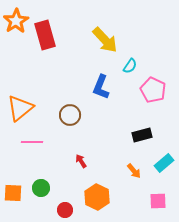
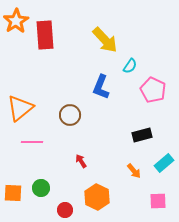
red rectangle: rotated 12 degrees clockwise
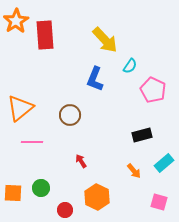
blue L-shape: moved 6 px left, 8 px up
pink square: moved 1 px right, 1 px down; rotated 18 degrees clockwise
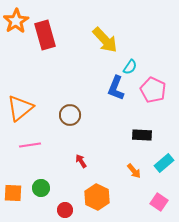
red rectangle: rotated 12 degrees counterclockwise
cyan semicircle: moved 1 px down
blue L-shape: moved 21 px right, 9 px down
black rectangle: rotated 18 degrees clockwise
pink line: moved 2 px left, 3 px down; rotated 10 degrees counterclockwise
pink square: rotated 18 degrees clockwise
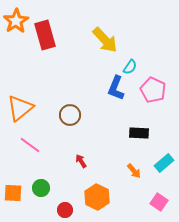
black rectangle: moved 3 px left, 2 px up
pink line: rotated 45 degrees clockwise
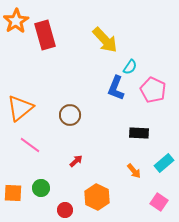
red arrow: moved 5 px left; rotated 80 degrees clockwise
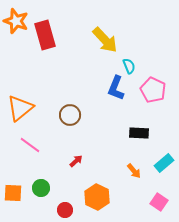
orange star: rotated 20 degrees counterclockwise
cyan semicircle: moved 1 px left, 1 px up; rotated 56 degrees counterclockwise
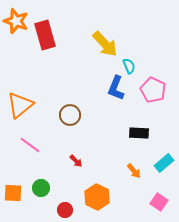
yellow arrow: moved 4 px down
orange triangle: moved 3 px up
red arrow: rotated 88 degrees clockwise
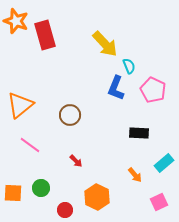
orange arrow: moved 1 px right, 4 px down
pink square: rotated 30 degrees clockwise
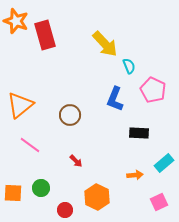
blue L-shape: moved 1 px left, 11 px down
orange arrow: rotated 56 degrees counterclockwise
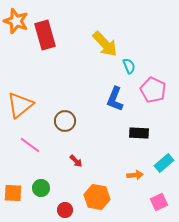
brown circle: moved 5 px left, 6 px down
orange hexagon: rotated 15 degrees counterclockwise
